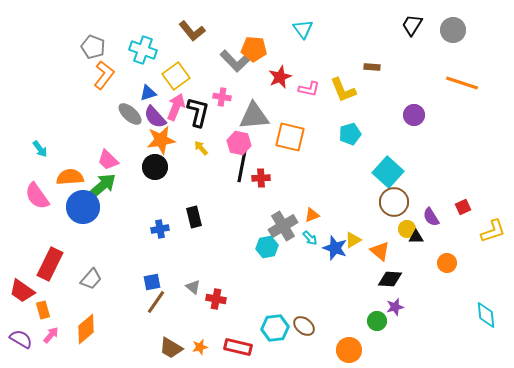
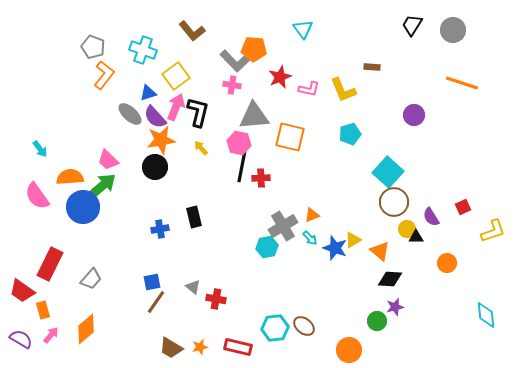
pink cross at (222, 97): moved 10 px right, 12 px up
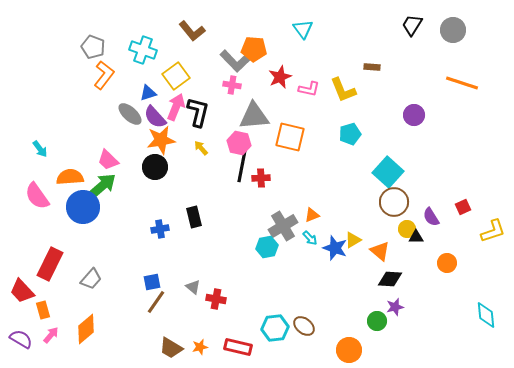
red trapezoid at (22, 291): rotated 12 degrees clockwise
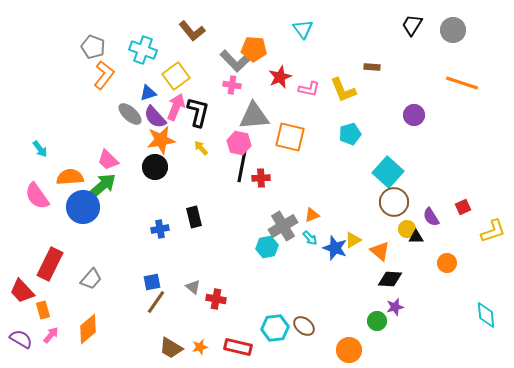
orange diamond at (86, 329): moved 2 px right
